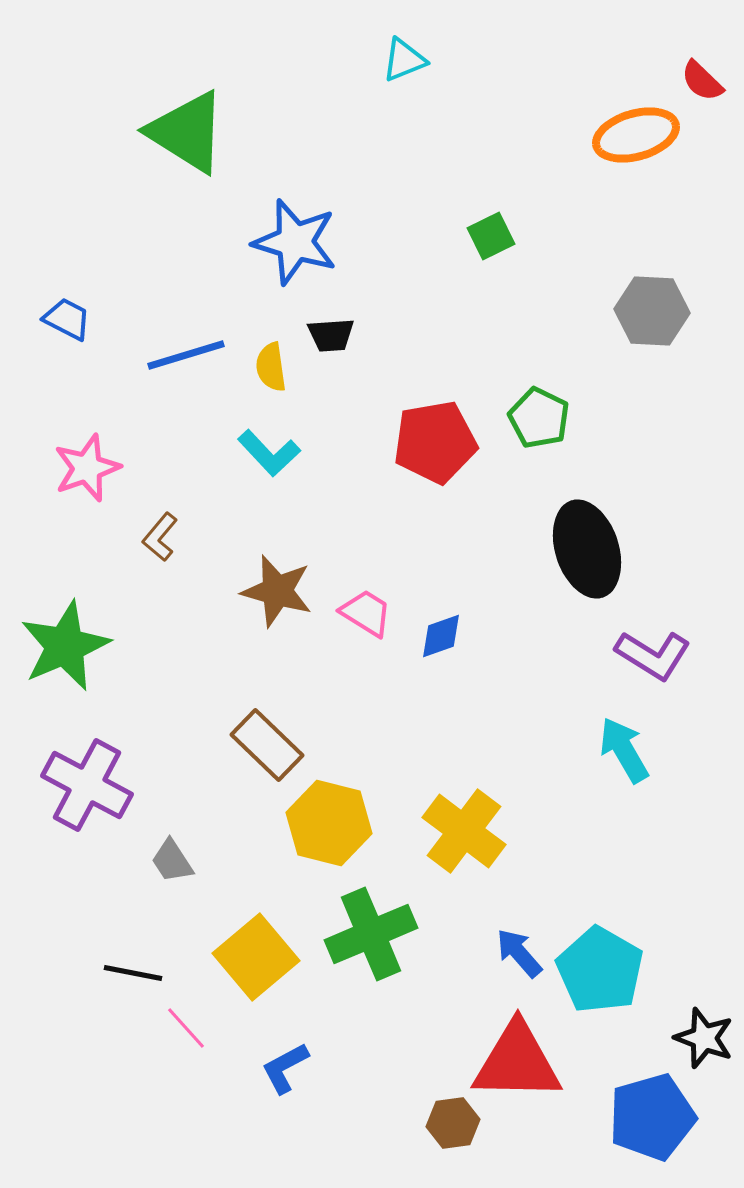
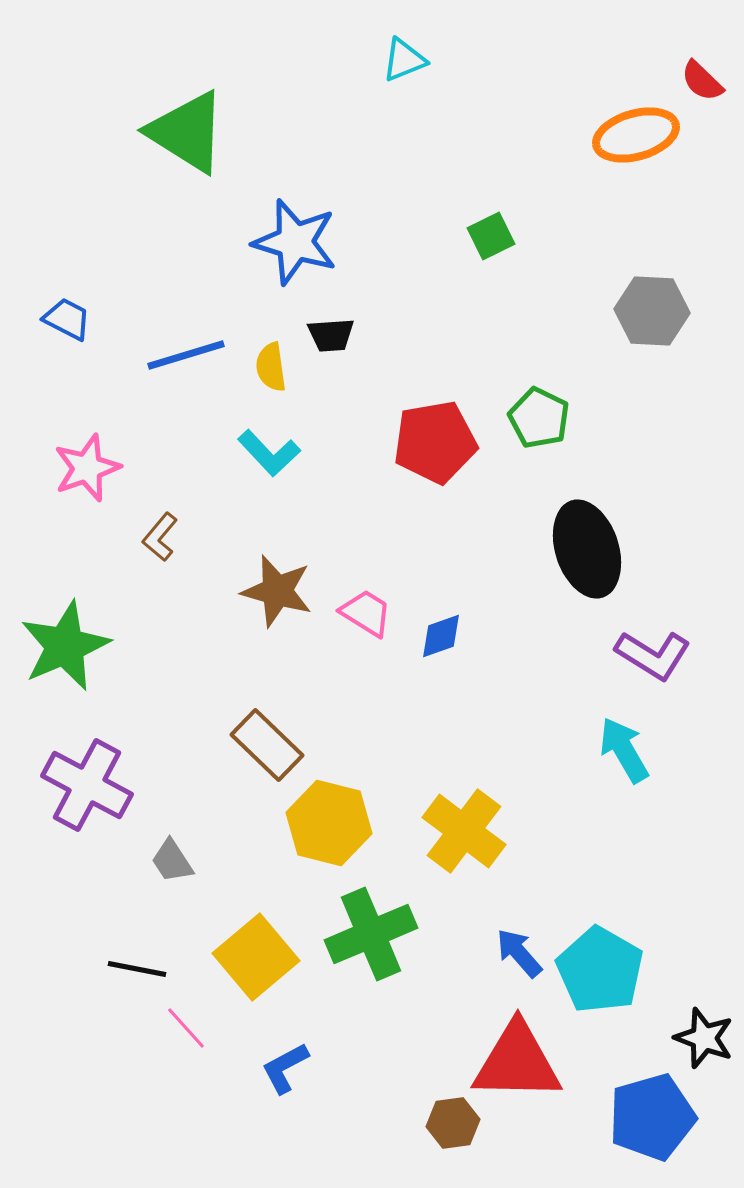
black line: moved 4 px right, 4 px up
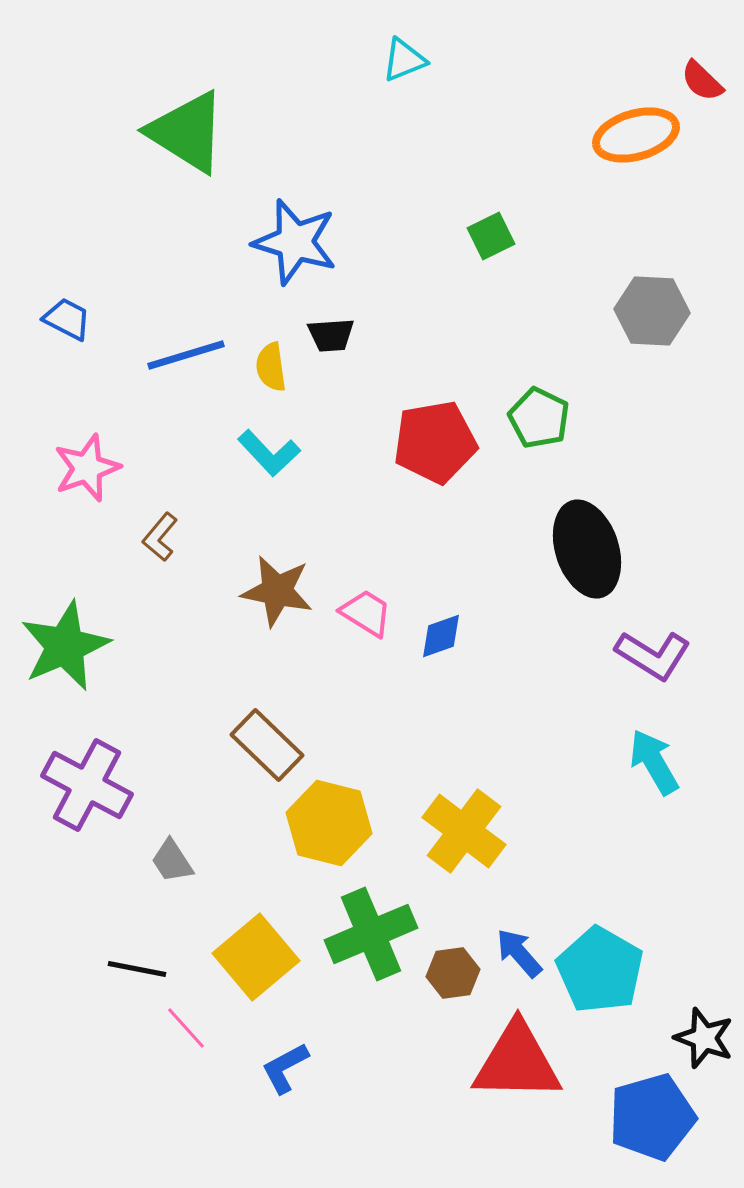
brown star: rotated 4 degrees counterclockwise
cyan arrow: moved 30 px right, 12 px down
brown hexagon: moved 150 px up
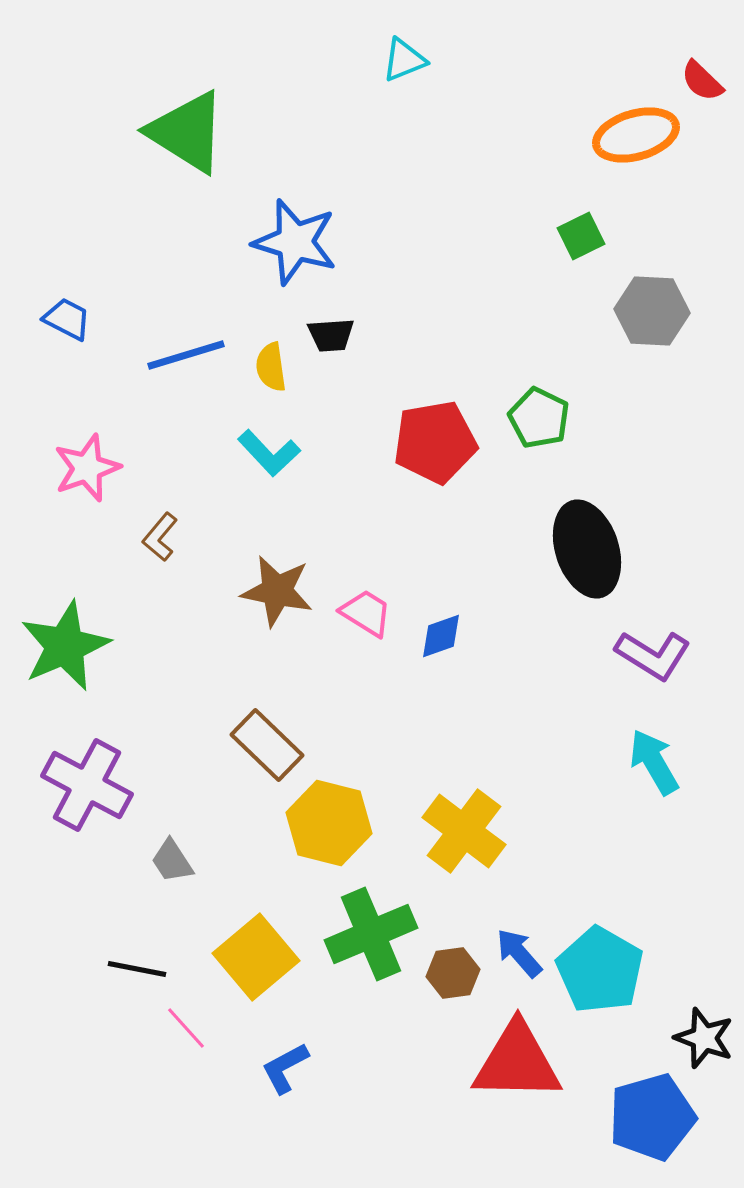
green square: moved 90 px right
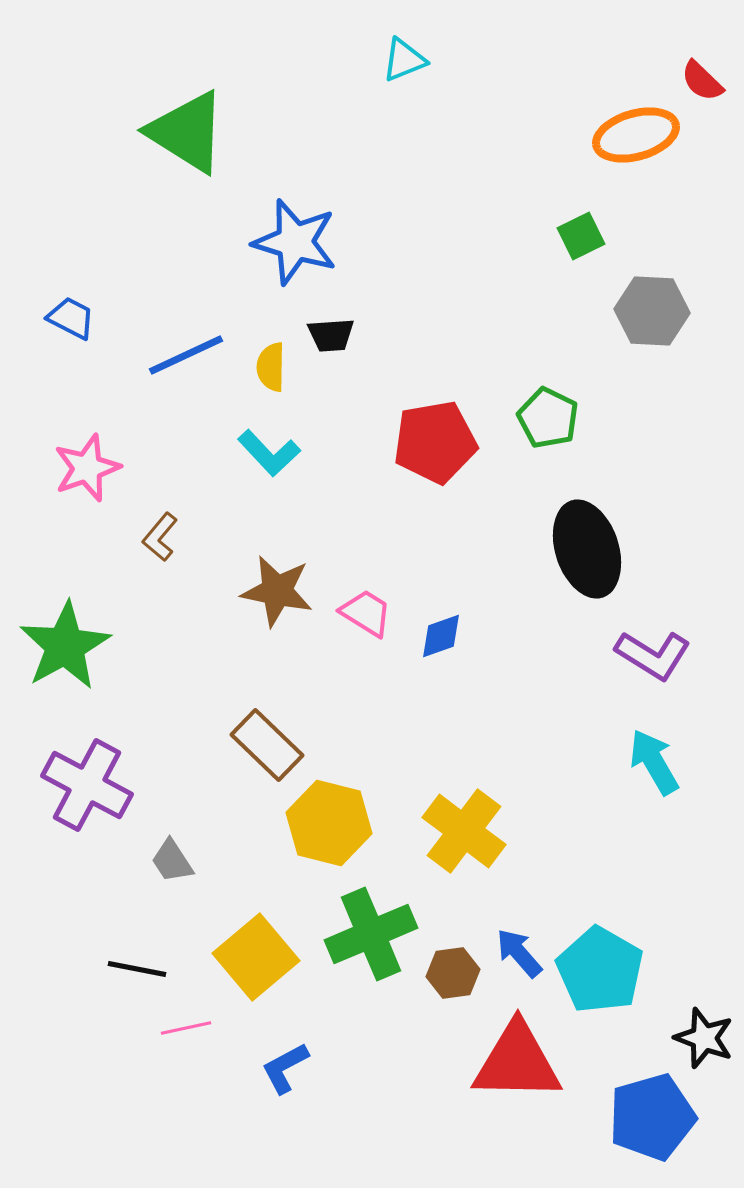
blue trapezoid: moved 4 px right, 1 px up
blue line: rotated 8 degrees counterclockwise
yellow semicircle: rotated 9 degrees clockwise
green pentagon: moved 9 px right
green star: rotated 6 degrees counterclockwise
pink line: rotated 60 degrees counterclockwise
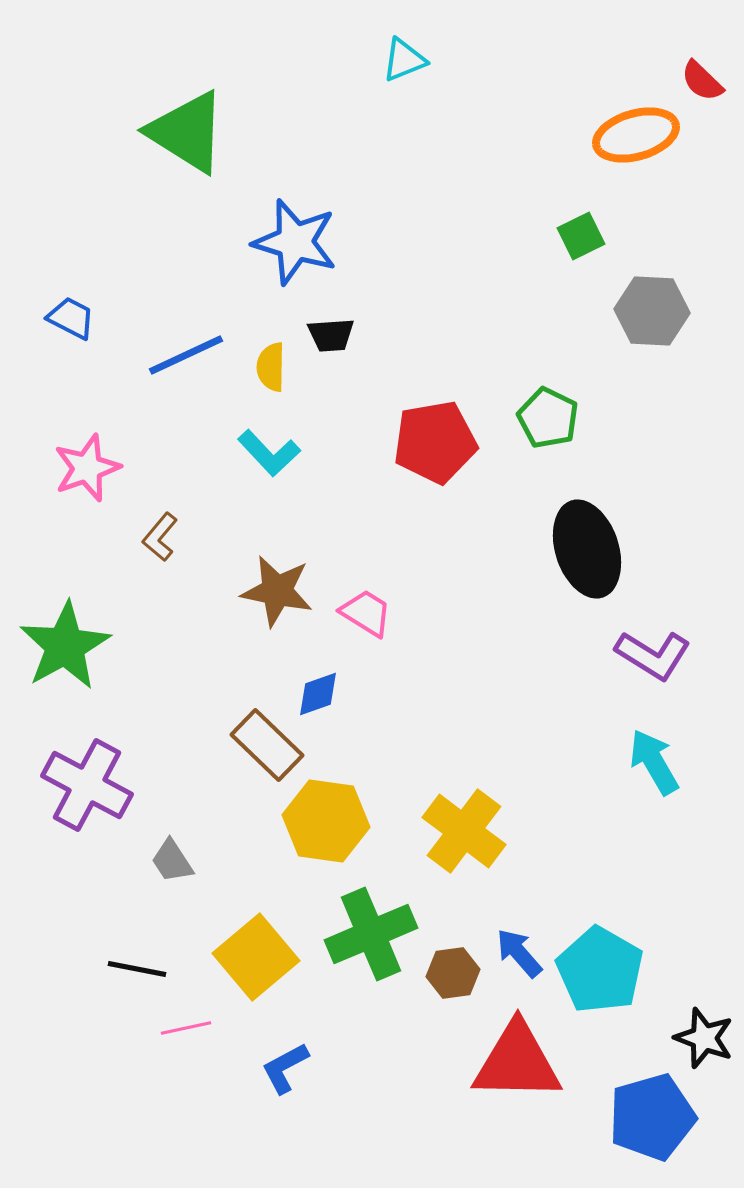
blue diamond: moved 123 px left, 58 px down
yellow hexagon: moved 3 px left, 2 px up; rotated 6 degrees counterclockwise
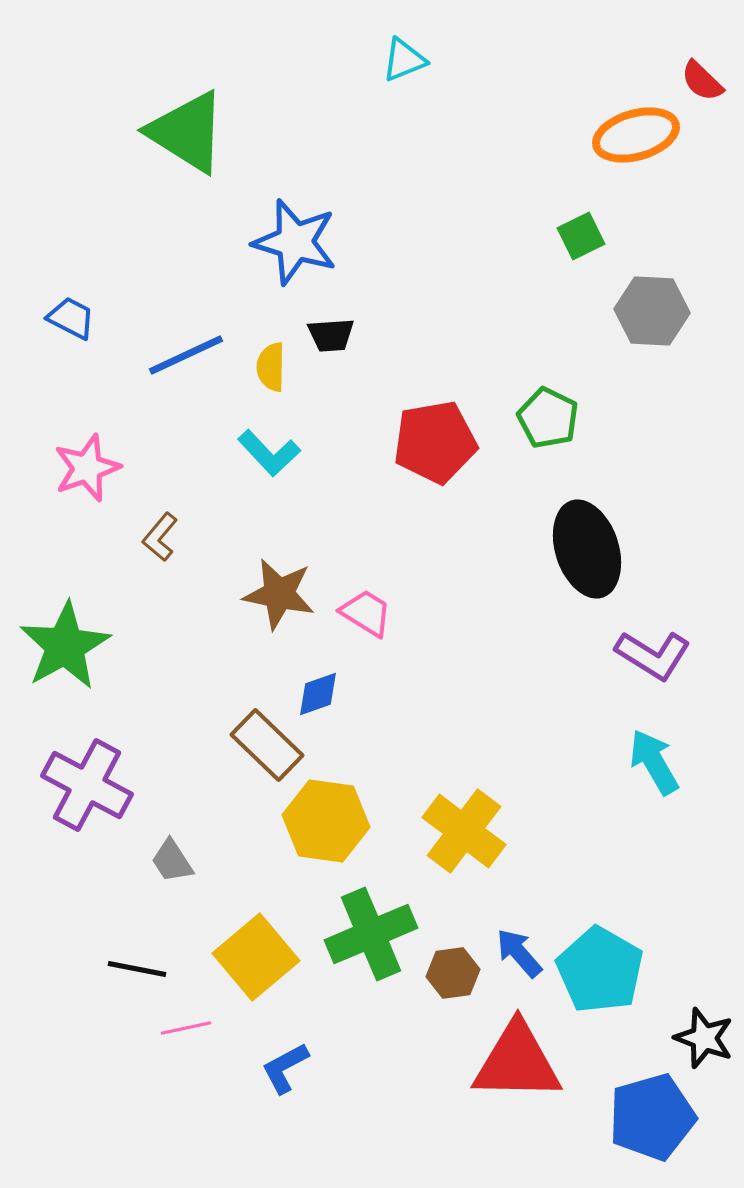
brown star: moved 2 px right, 3 px down
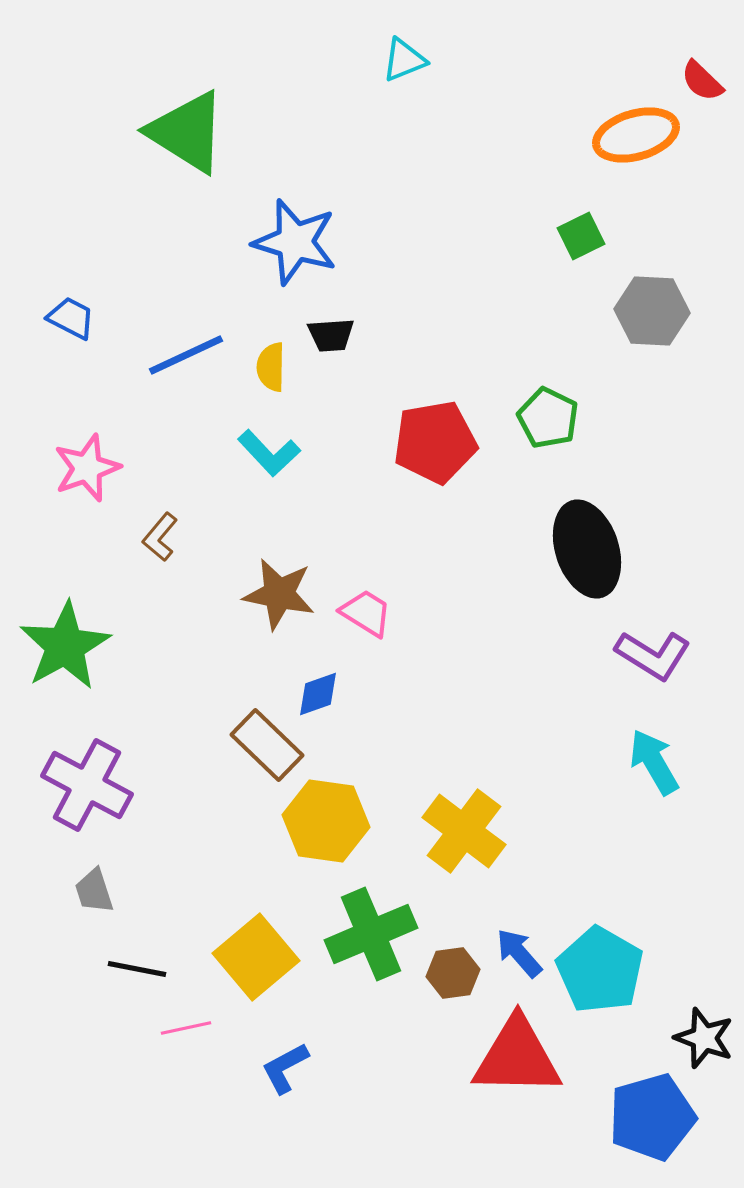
gray trapezoid: moved 78 px left, 30 px down; rotated 15 degrees clockwise
red triangle: moved 5 px up
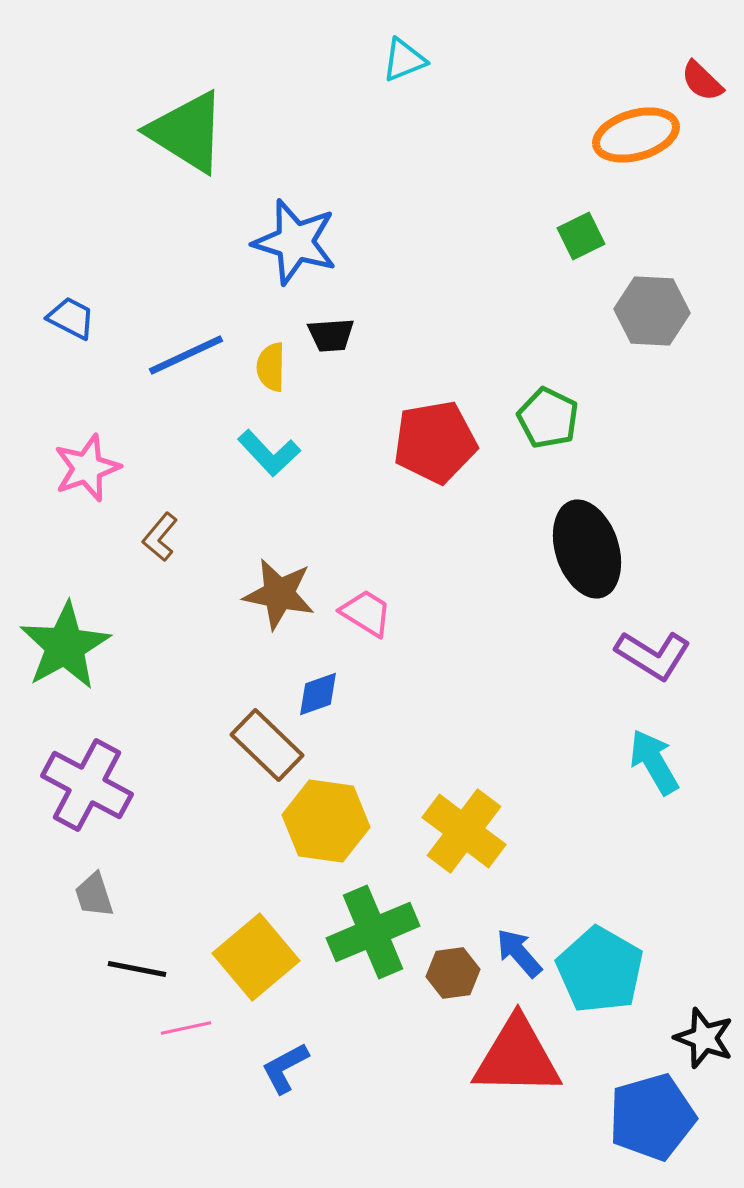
gray trapezoid: moved 4 px down
green cross: moved 2 px right, 2 px up
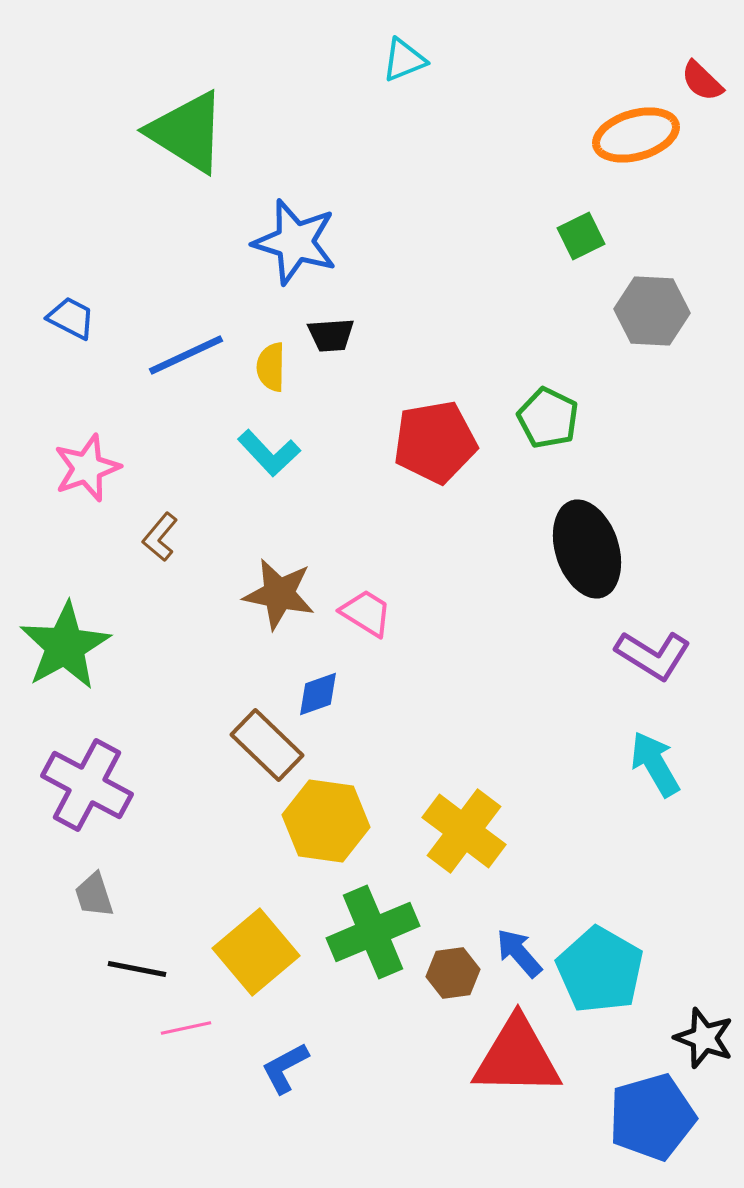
cyan arrow: moved 1 px right, 2 px down
yellow square: moved 5 px up
